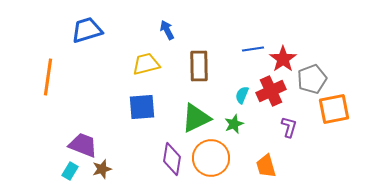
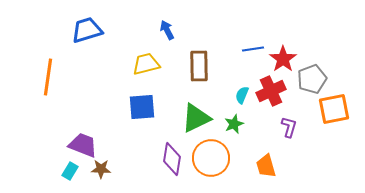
brown star: moved 1 px left; rotated 18 degrees clockwise
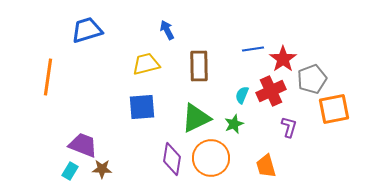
brown star: moved 1 px right
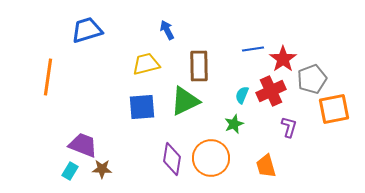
green triangle: moved 11 px left, 17 px up
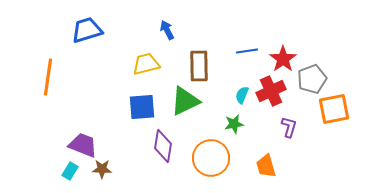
blue line: moved 6 px left, 2 px down
green star: rotated 12 degrees clockwise
purple diamond: moved 9 px left, 13 px up
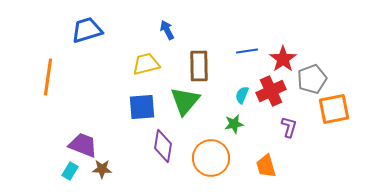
green triangle: rotated 24 degrees counterclockwise
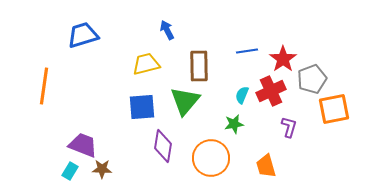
blue trapezoid: moved 4 px left, 5 px down
orange line: moved 4 px left, 9 px down
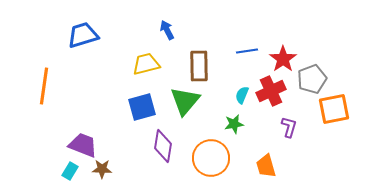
blue square: rotated 12 degrees counterclockwise
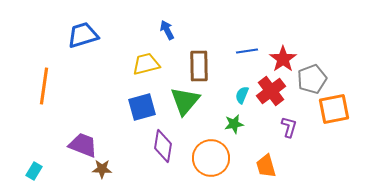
red cross: rotated 12 degrees counterclockwise
cyan rectangle: moved 36 px left
